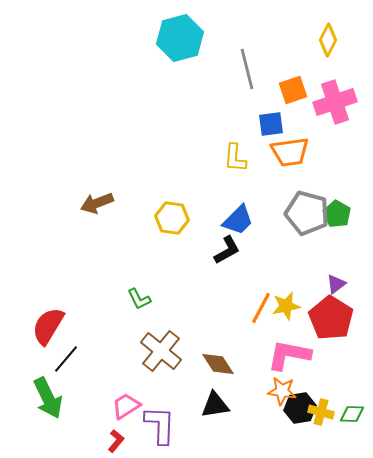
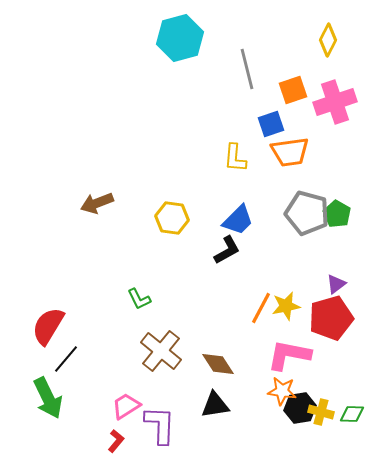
blue square: rotated 12 degrees counterclockwise
red pentagon: rotated 24 degrees clockwise
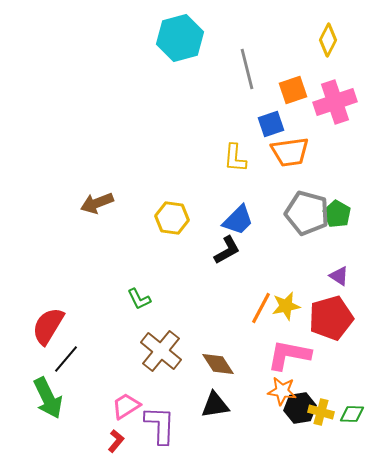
purple triangle: moved 3 px right, 8 px up; rotated 50 degrees counterclockwise
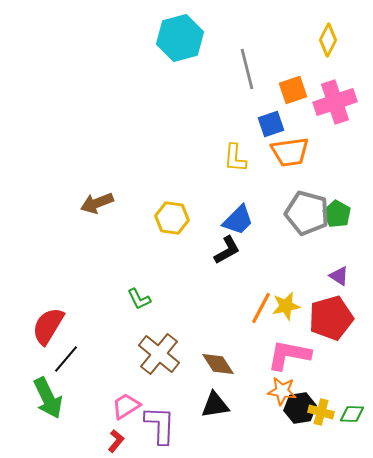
brown cross: moved 2 px left, 3 px down
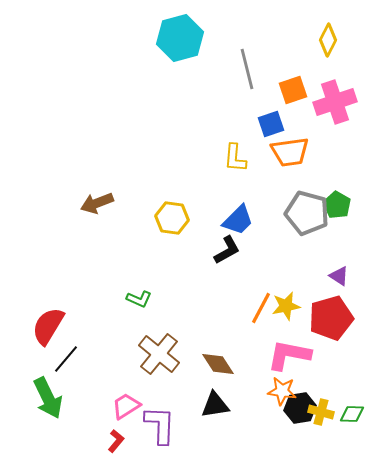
green pentagon: moved 9 px up
green L-shape: rotated 40 degrees counterclockwise
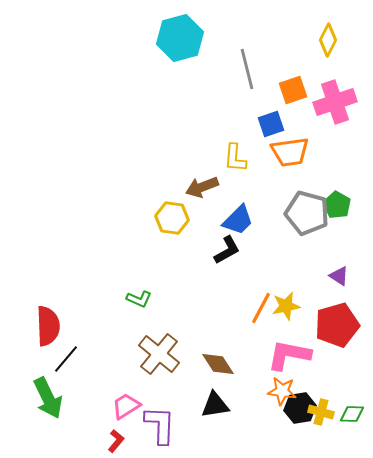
brown arrow: moved 105 px right, 16 px up
red pentagon: moved 6 px right, 7 px down
red semicircle: rotated 147 degrees clockwise
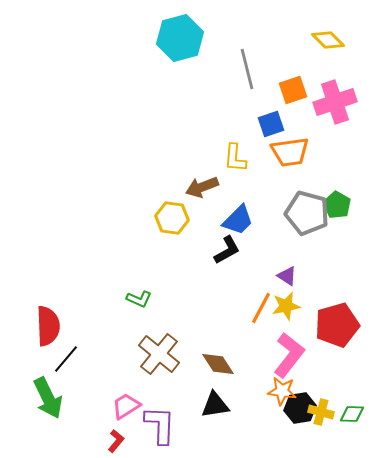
yellow diamond: rotated 72 degrees counterclockwise
purple triangle: moved 52 px left
pink L-shape: rotated 117 degrees clockwise
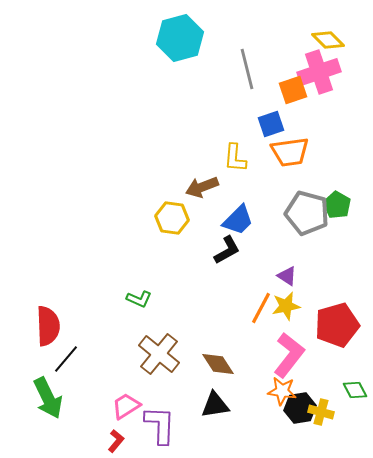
pink cross: moved 16 px left, 30 px up
green diamond: moved 3 px right, 24 px up; rotated 60 degrees clockwise
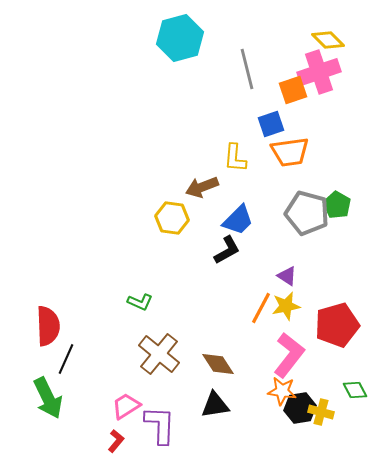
green L-shape: moved 1 px right, 3 px down
black line: rotated 16 degrees counterclockwise
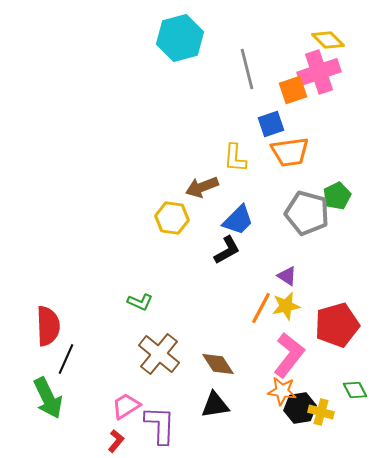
green pentagon: moved 9 px up; rotated 16 degrees clockwise
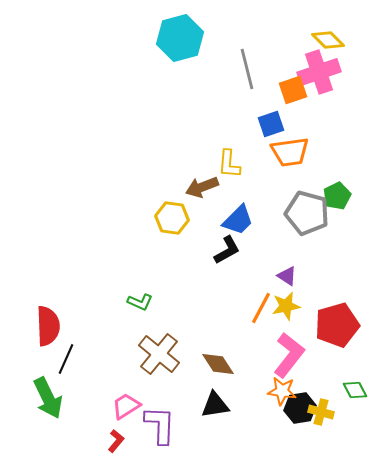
yellow L-shape: moved 6 px left, 6 px down
